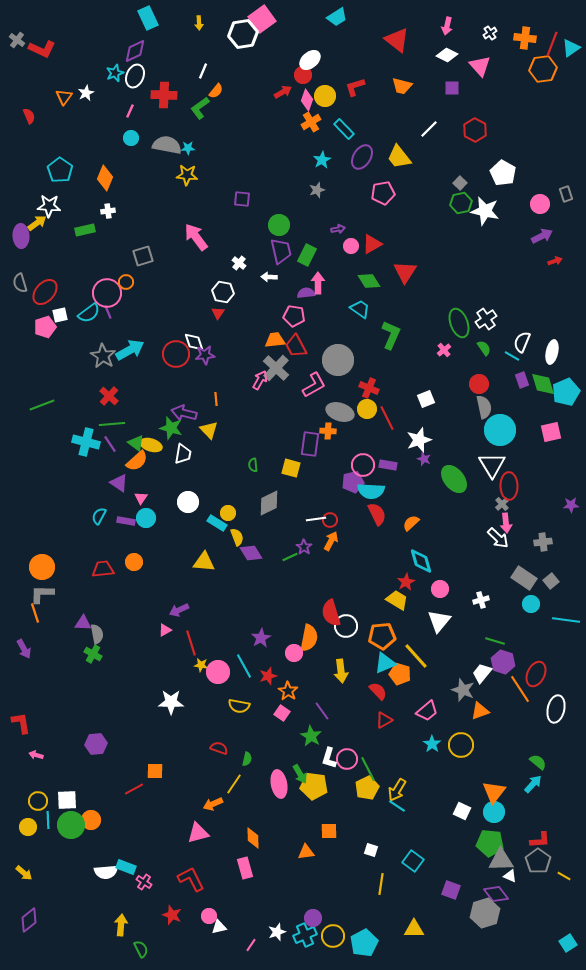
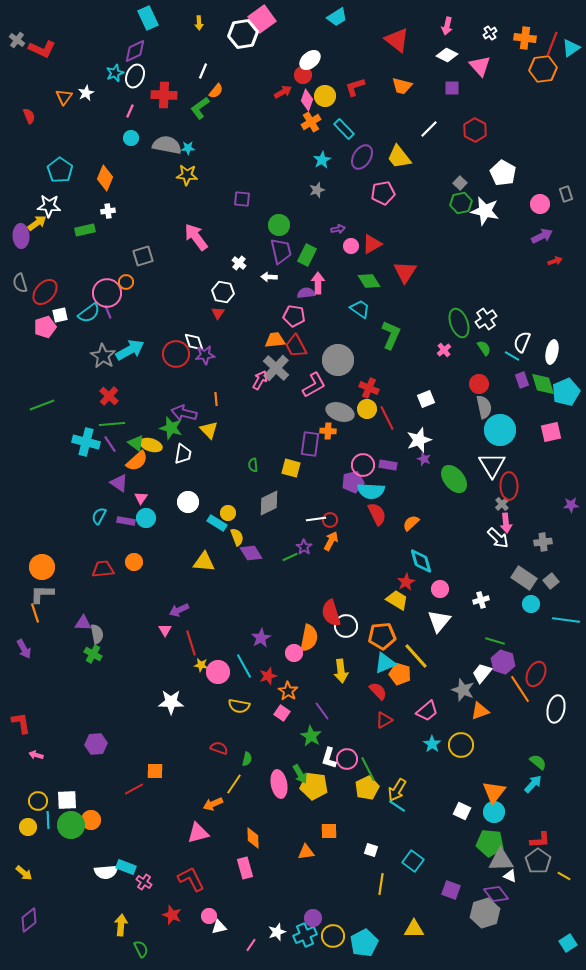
pink triangle at (165, 630): rotated 32 degrees counterclockwise
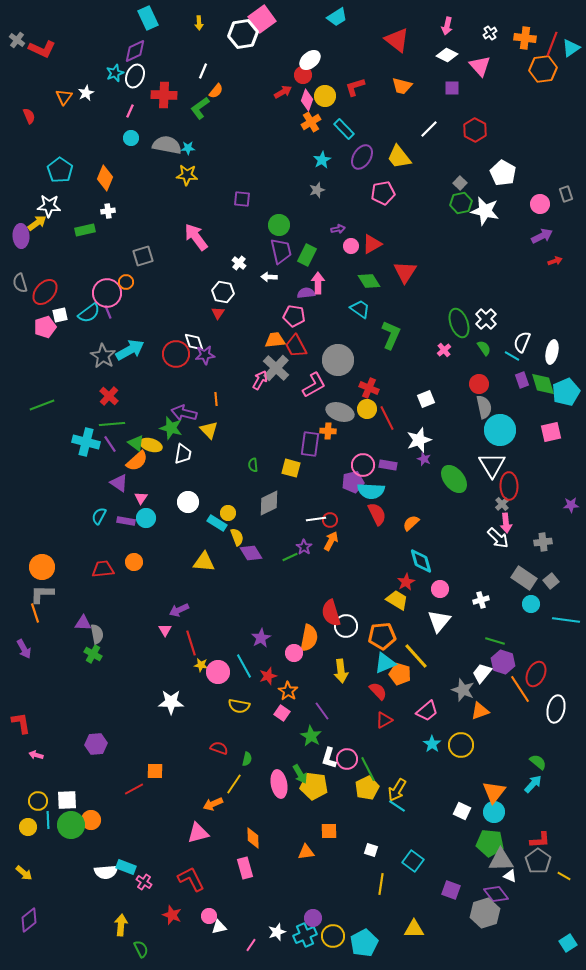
white cross at (486, 319): rotated 10 degrees counterclockwise
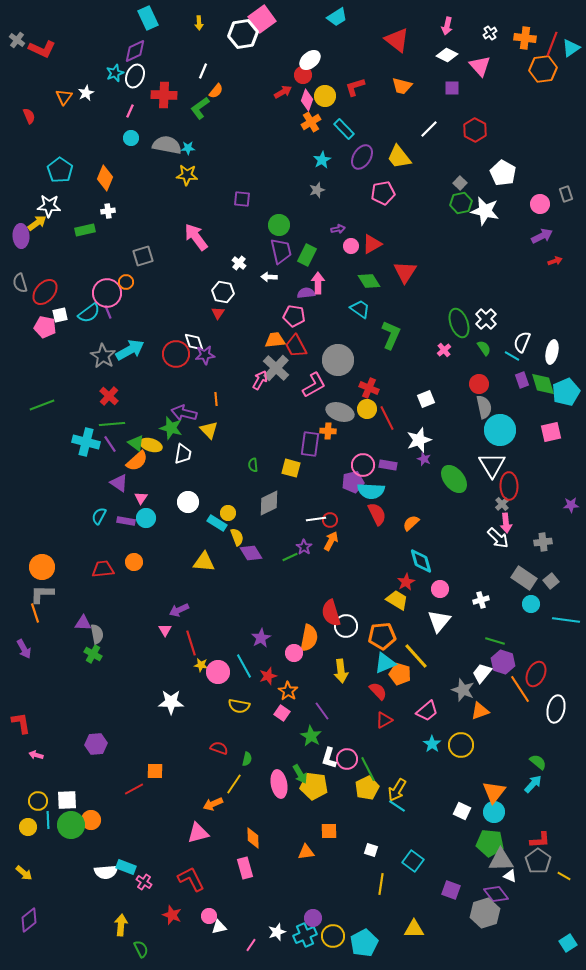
pink pentagon at (45, 327): rotated 30 degrees clockwise
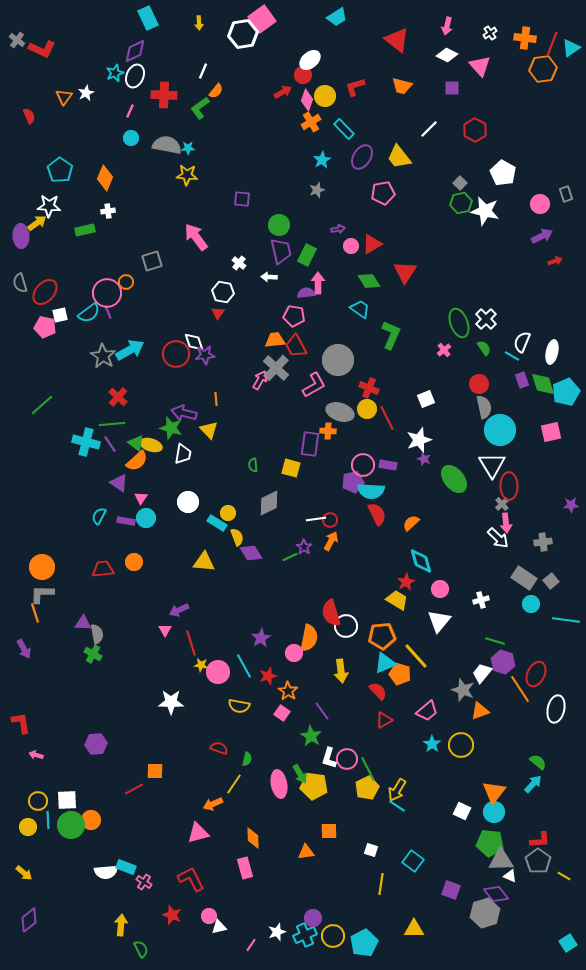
gray square at (143, 256): moved 9 px right, 5 px down
red cross at (109, 396): moved 9 px right, 1 px down
green line at (42, 405): rotated 20 degrees counterclockwise
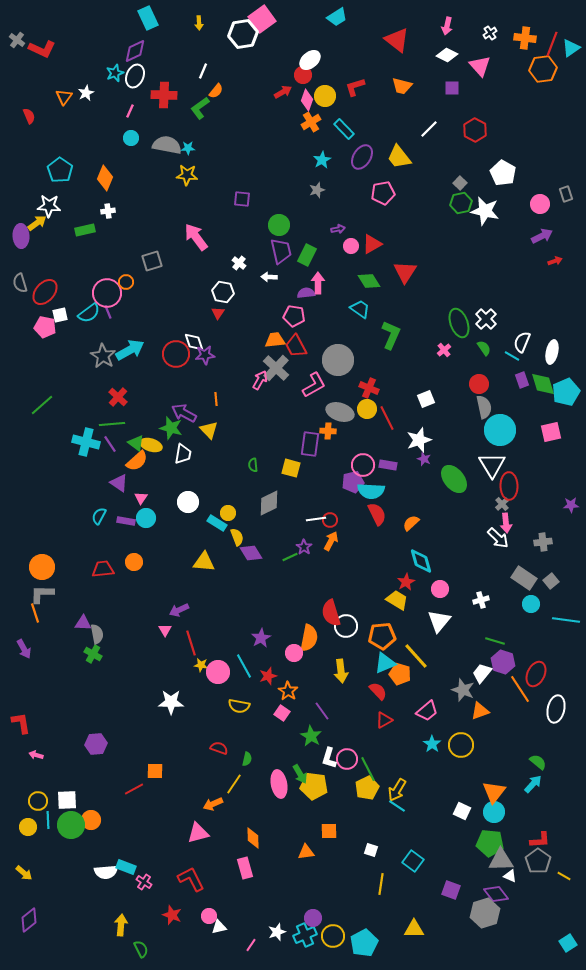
purple arrow at (184, 413): rotated 15 degrees clockwise
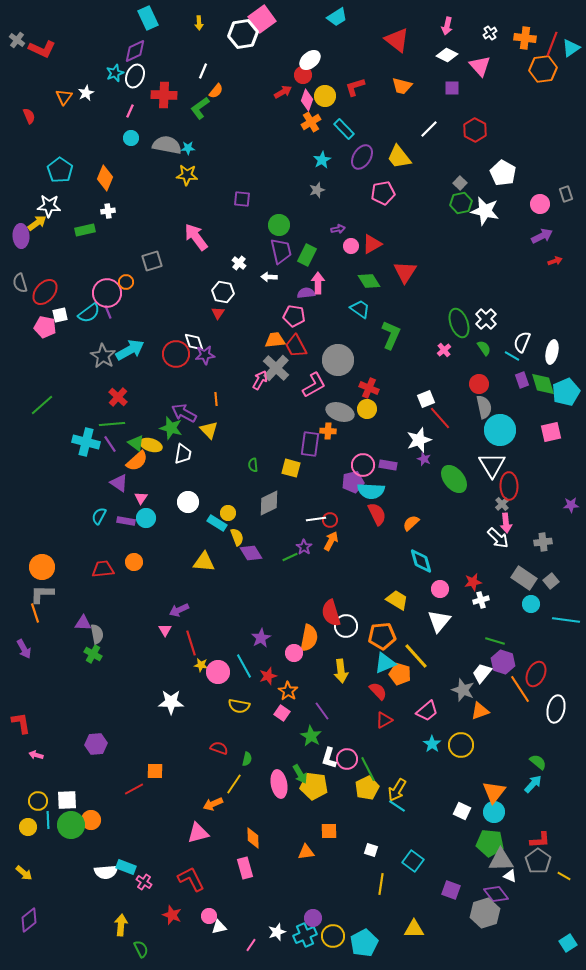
red line at (387, 418): moved 53 px right; rotated 15 degrees counterclockwise
red star at (406, 582): moved 67 px right; rotated 18 degrees clockwise
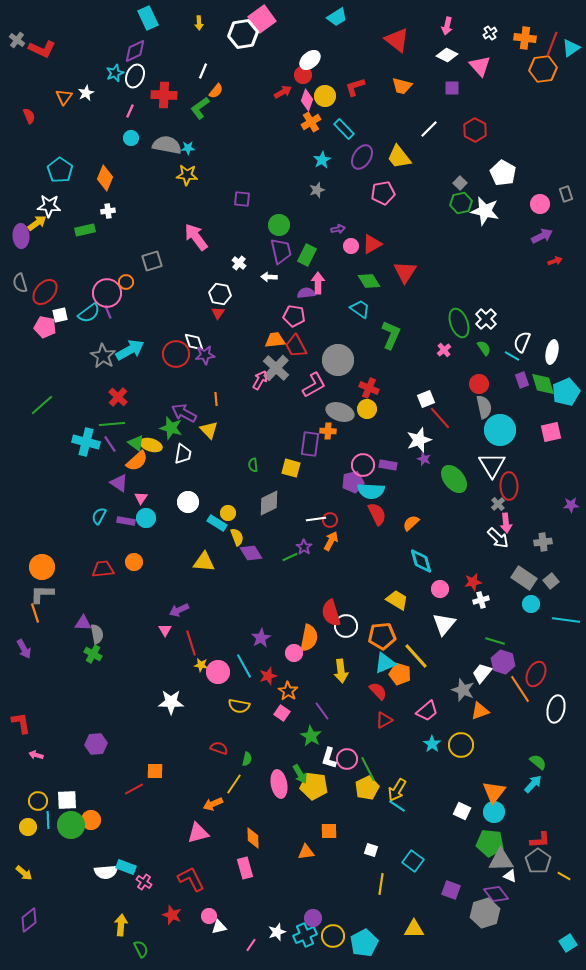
white hexagon at (223, 292): moved 3 px left, 2 px down
gray cross at (502, 504): moved 4 px left
white triangle at (439, 621): moved 5 px right, 3 px down
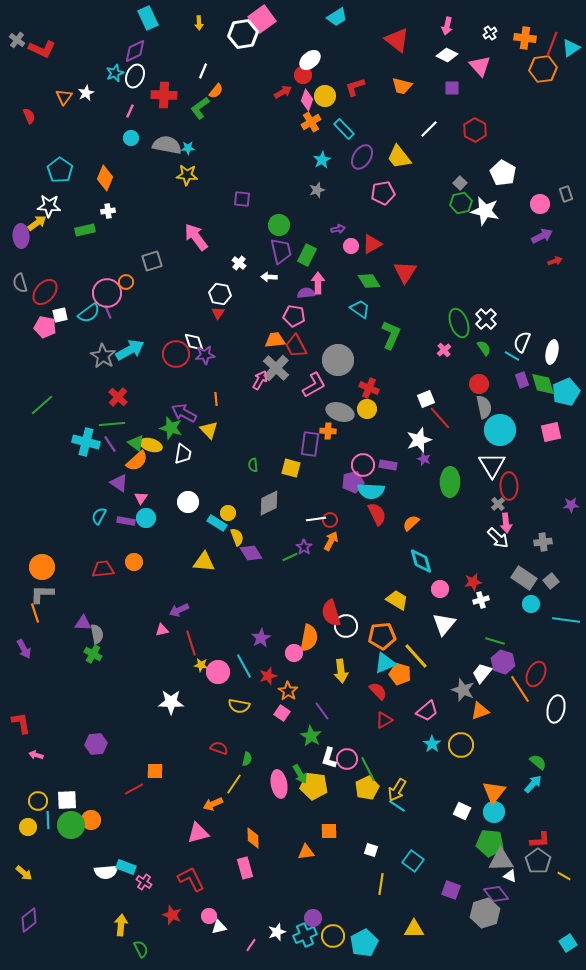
green ellipse at (454, 479): moved 4 px left, 3 px down; rotated 40 degrees clockwise
pink triangle at (165, 630): moved 3 px left; rotated 48 degrees clockwise
